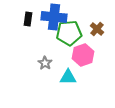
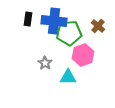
blue cross: moved 4 px down
brown cross: moved 1 px right, 3 px up
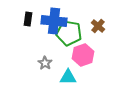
green pentagon: rotated 15 degrees clockwise
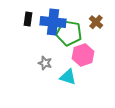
blue cross: moved 1 px left, 1 px down
brown cross: moved 2 px left, 4 px up
gray star: rotated 16 degrees counterclockwise
cyan triangle: rotated 18 degrees clockwise
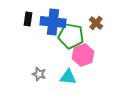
brown cross: moved 1 px down
green pentagon: moved 2 px right, 3 px down
gray star: moved 6 px left, 11 px down
cyan triangle: rotated 12 degrees counterclockwise
